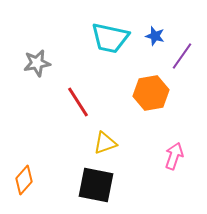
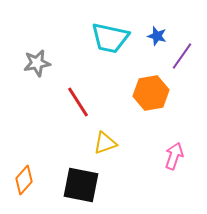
blue star: moved 2 px right
black square: moved 15 px left
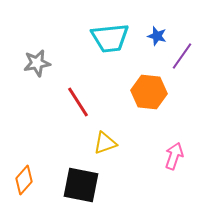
cyan trapezoid: rotated 18 degrees counterclockwise
orange hexagon: moved 2 px left, 1 px up; rotated 16 degrees clockwise
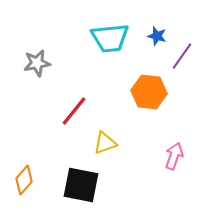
red line: moved 4 px left, 9 px down; rotated 72 degrees clockwise
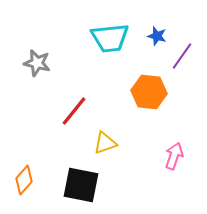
gray star: rotated 24 degrees clockwise
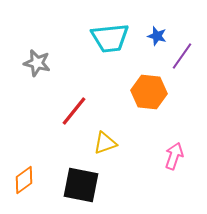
orange diamond: rotated 12 degrees clockwise
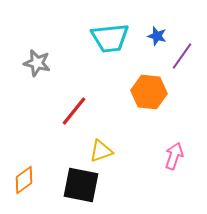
yellow triangle: moved 4 px left, 8 px down
